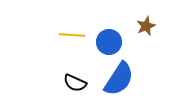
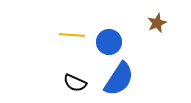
brown star: moved 11 px right, 3 px up
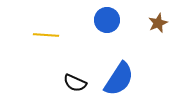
brown star: moved 1 px right
yellow line: moved 26 px left
blue circle: moved 2 px left, 22 px up
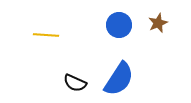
blue circle: moved 12 px right, 5 px down
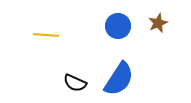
blue circle: moved 1 px left, 1 px down
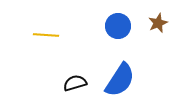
blue semicircle: moved 1 px right, 1 px down
black semicircle: rotated 140 degrees clockwise
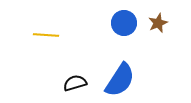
blue circle: moved 6 px right, 3 px up
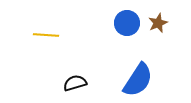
blue circle: moved 3 px right
blue semicircle: moved 18 px right
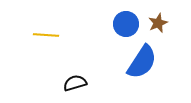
blue circle: moved 1 px left, 1 px down
blue semicircle: moved 4 px right, 18 px up
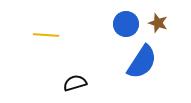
brown star: rotated 30 degrees counterclockwise
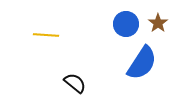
brown star: rotated 18 degrees clockwise
blue semicircle: moved 1 px down
black semicircle: rotated 55 degrees clockwise
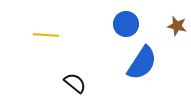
brown star: moved 19 px right, 3 px down; rotated 24 degrees counterclockwise
